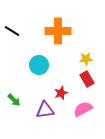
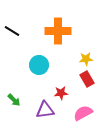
red star: rotated 16 degrees clockwise
pink semicircle: moved 4 px down
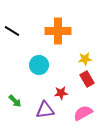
yellow star: moved 1 px left
green arrow: moved 1 px right, 1 px down
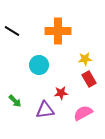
red rectangle: moved 2 px right
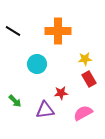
black line: moved 1 px right
cyan circle: moved 2 px left, 1 px up
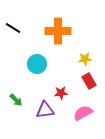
black line: moved 3 px up
red rectangle: moved 2 px down
green arrow: moved 1 px right, 1 px up
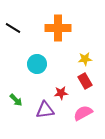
orange cross: moved 3 px up
red rectangle: moved 4 px left
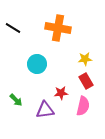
orange cross: rotated 10 degrees clockwise
red rectangle: moved 1 px right
pink semicircle: moved 7 px up; rotated 132 degrees clockwise
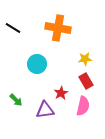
red star: rotated 24 degrees counterclockwise
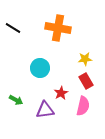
cyan circle: moved 3 px right, 4 px down
green arrow: rotated 16 degrees counterclockwise
